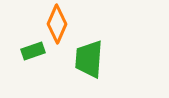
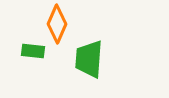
green rectangle: rotated 25 degrees clockwise
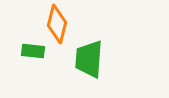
orange diamond: rotated 9 degrees counterclockwise
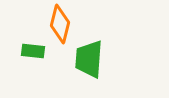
orange diamond: moved 3 px right
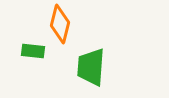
green trapezoid: moved 2 px right, 8 px down
